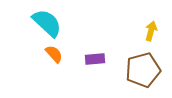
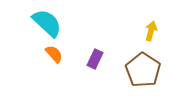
purple rectangle: rotated 60 degrees counterclockwise
brown pentagon: rotated 24 degrees counterclockwise
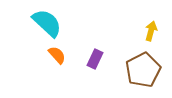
orange semicircle: moved 3 px right, 1 px down
brown pentagon: rotated 12 degrees clockwise
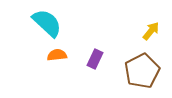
yellow arrow: rotated 24 degrees clockwise
orange semicircle: rotated 54 degrees counterclockwise
brown pentagon: moved 1 px left, 1 px down
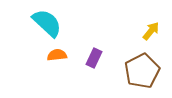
purple rectangle: moved 1 px left, 1 px up
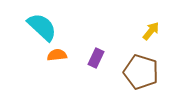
cyan semicircle: moved 5 px left, 4 px down
purple rectangle: moved 2 px right
brown pentagon: moved 1 px left, 1 px down; rotated 28 degrees counterclockwise
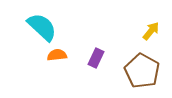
brown pentagon: moved 1 px right, 1 px up; rotated 12 degrees clockwise
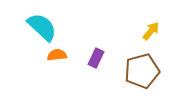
brown pentagon: rotated 28 degrees clockwise
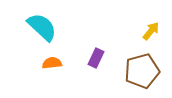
orange semicircle: moved 5 px left, 8 px down
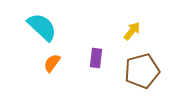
yellow arrow: moved 19 px left
purple rectangle: rotated 18 degrees counterclockwise
orange semicircle: rotated 48 degrees counterclockwise
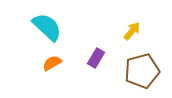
cyan semicircle: moved 5 px right
purple rectangle: rotated 24 degrees clockwise
orange semicircle: rotated 24 degrees clockwise
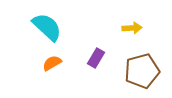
yellow arrow: moved 3 px up; rotated 48 degrees clockwise
